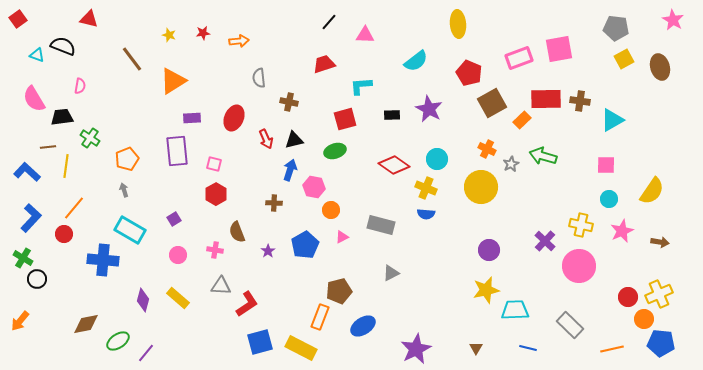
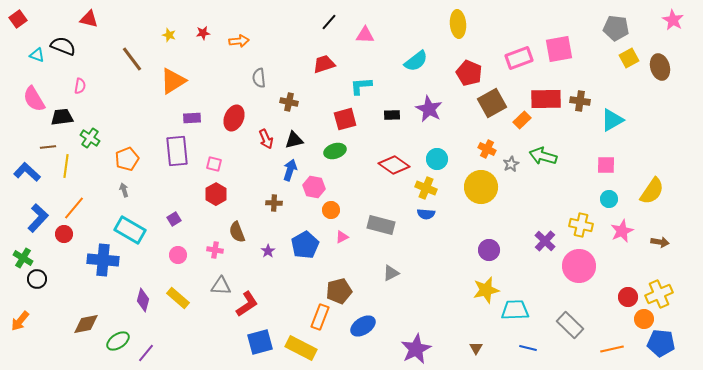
yellow square at (624, 59): moved 5 px right, 1 px up
blue L-shape at (31, 218): moved 7 px right
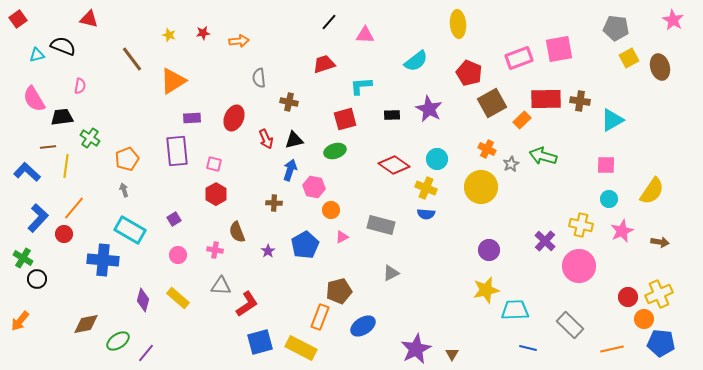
cyan triangle at (37, 55): rotated 35 degrees counterclockwise
brown triangle at (476, 348): moved 24 px left, 6 px down
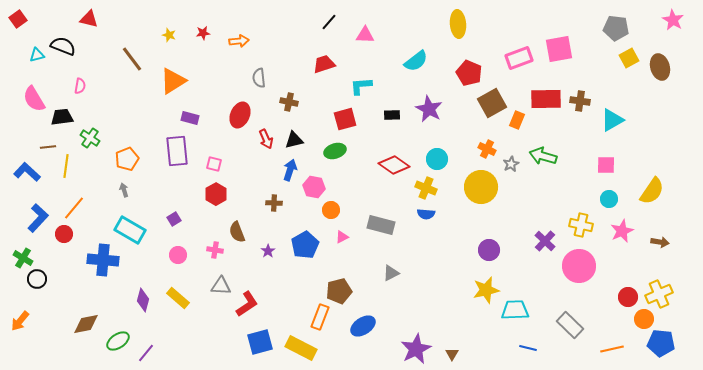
purple rectangle at (192, 118): moved 2 px left; rotated 18 degrees clockwise
red ellipse at (234, 118): moved 6 px right, 3 px up
orange rectangle at (522, 120): moved 5 px left; rotated 24 degrees counterclockwise
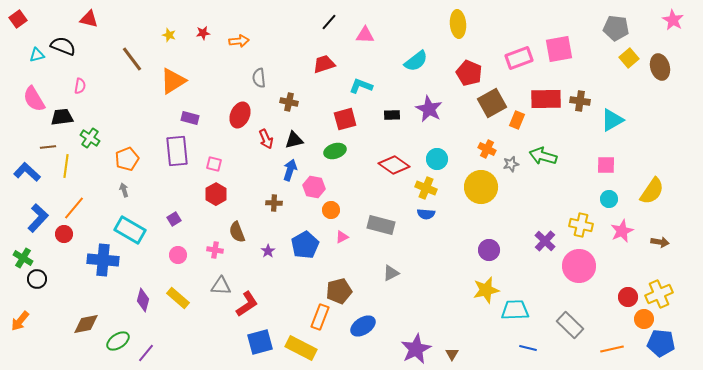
yellow square at (629, 58): rotated 12 degrees counterclockwise
cyan L-shape at (361, 86): rotated 25 degrees clockwise
gray star at (511, 164): rotated 14 degrees clockwise
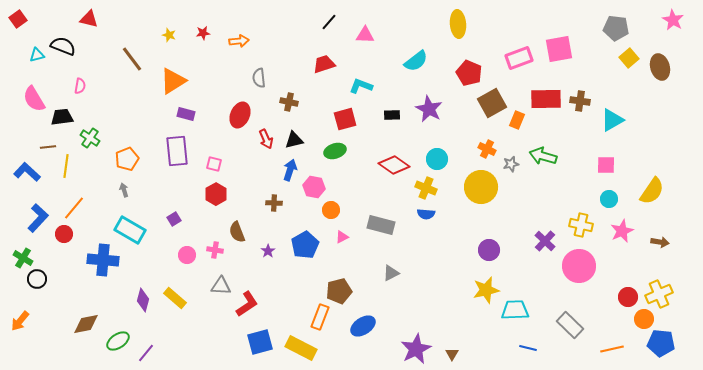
purple rectangle at (190, 118): moved 4 px left, 4 px up
pink circle at (178, 255): moved 9 px right
yellow rectangle at (178, 298): moved 3 px left
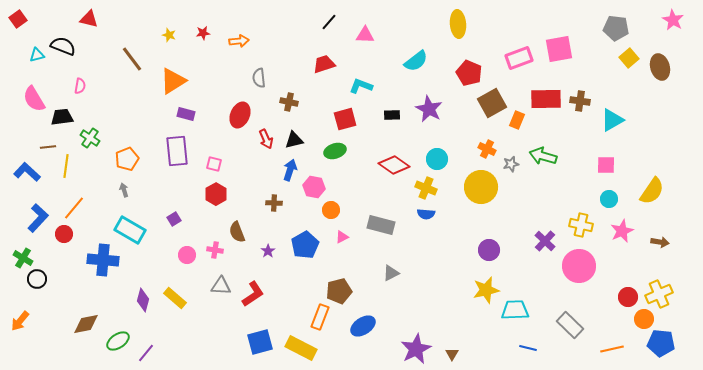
red L-shape at (247, 304): moved 6 px right, 10 px up
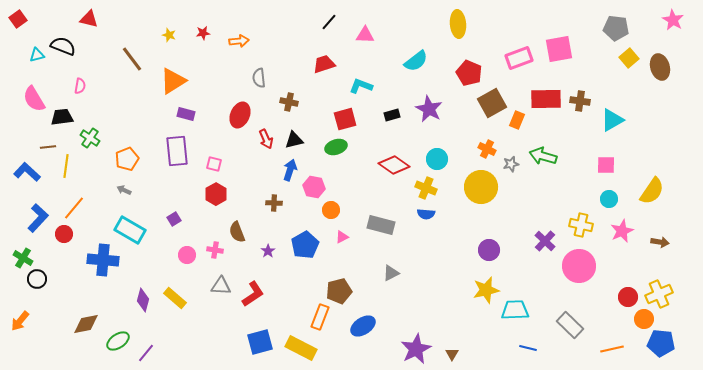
black rectangle at (392, 115): rotated 14 degrees counterclockwise
green ellipse at (335, 151): moved 1 px right, 4 px up
gray arrow at (124, 190): rotated 48 degrees counterclockwise
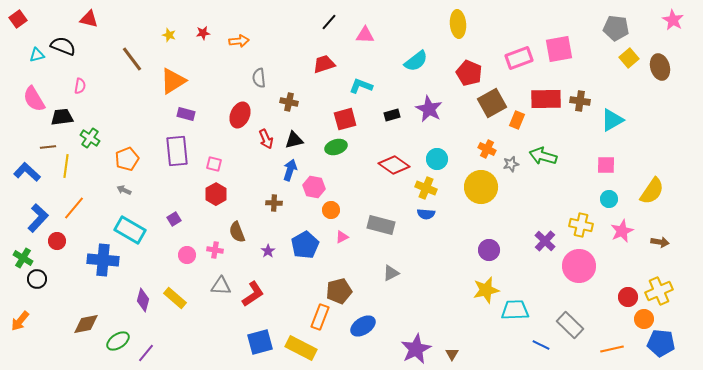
red circle at (64, 234): moved 7 px left, 7 px down
yellow cross at (659, 294): moved 3 px up
blue line at (528, 348): moved 13 px right, 3 px up; rotated 12 degrees clockwise
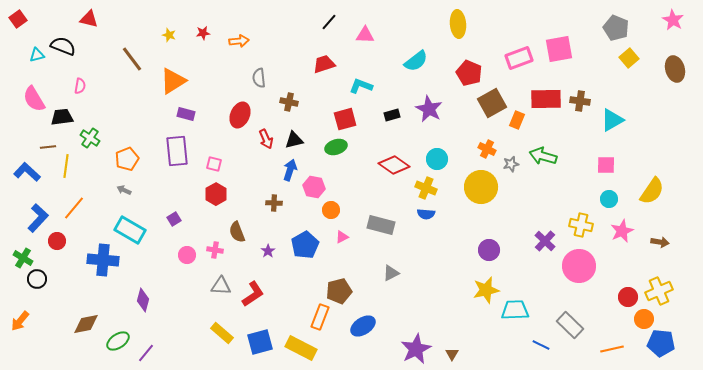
gray pentagon at (616, 28): rotated 15 degrees clockwise
brown ellipse at (660, 67): moved 15 px right, 2 px down
yellow rectangle at (175, 298): moved 47 px right, 35 px down
